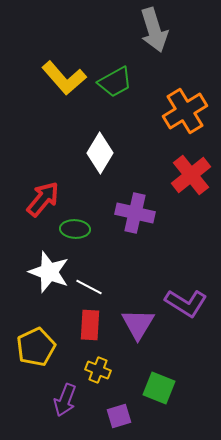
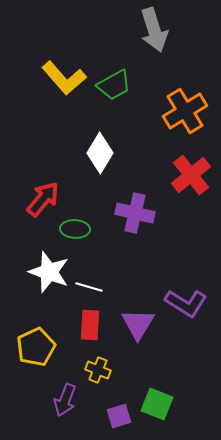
green trapezoid: moved 1 px left, 3 px down
white line: rotated 12 degrees counterclockwise
green square: moved 2 px left, 16 px down
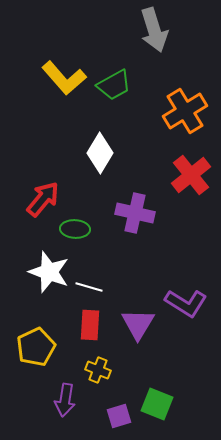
purple arrow: rotated 12 degrees counterclockwise
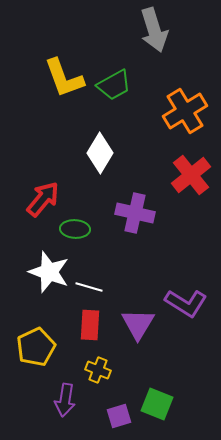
yellow L-shape: rotated 21 degrees clockwise
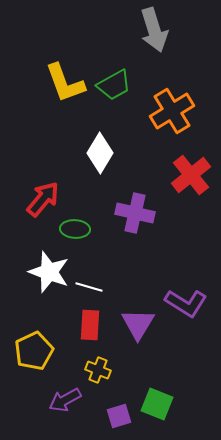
yellow L-shape: moved 1 px right, 5 px down
orange cross: moved 13 px left
yellow pentagon: moved 2 px left, 4 px down
purple arrow: rotated 52 degrees clockwise
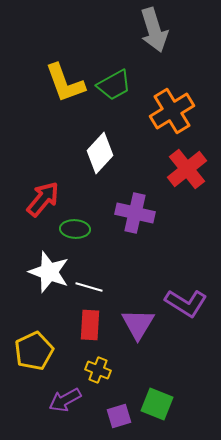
white diamond: rotated 12 degrees clockwise
red cross: moved 4 px left, 6 px up
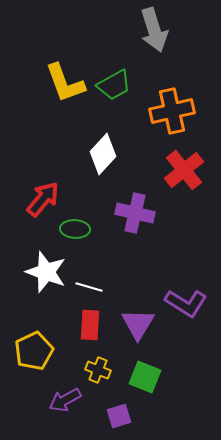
orange cross: rotated 18 degrees clockwise
white diamond: moved 3 px right, 1 px down
red cross: moved 3 px left, 1 px down
white star: moved 3 px left
green square: moved 12 px left, 27 px up
